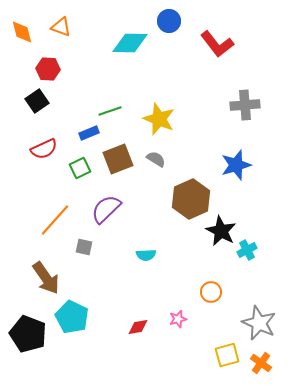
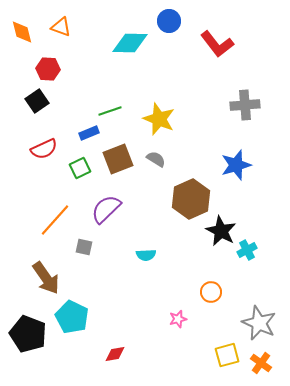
red diamond: moved 23 px left, 27 px down
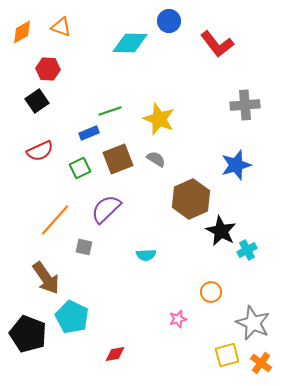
orange diamond: rotated 75 degrees clockwise
red semicircle: moved 4 px left, 2 px down
gray star: moved 6 px left
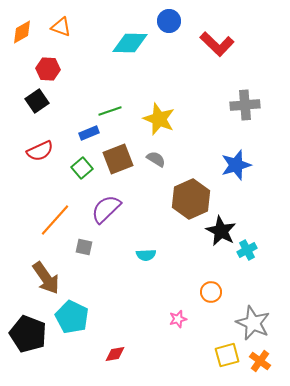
red L-shape: rotated 8 degrees counterclockwise
green square: moved 2 px right; rotated 15 degrees counterclockwise
orange cross: moved 1 px left, 2 px up
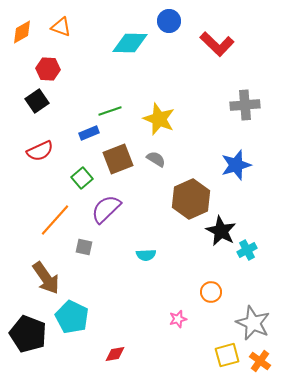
green square: moved 10 px down
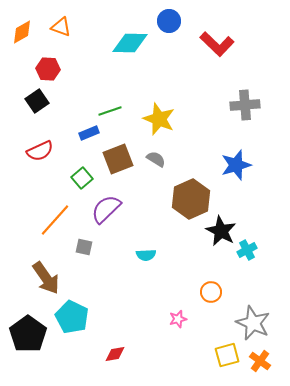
black pentagon: rotated 15 degrees clockwise
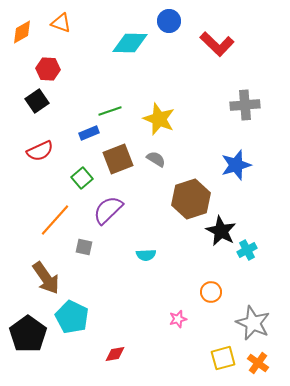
orange triangle: moved 4 px up
brown hexagon: rotated 6 degrees clockwise
purple semicircle: moved 2 px right, 1 px down
yellow square: moved 4 px left, 3 px down
orange cross: moved 2 px left, 2 px down
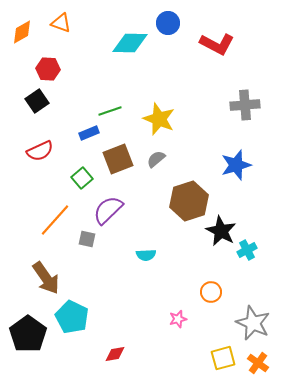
blue circle: moved 1 px left, 2 px down
red L-shape: rotated 16 degrees counterclockwise
gray semicircle: rotated 72 degrees counterclockwise
brown hexagon: moved 2 px left, 2 px down
gray square: moved 3 px right, 8 px up
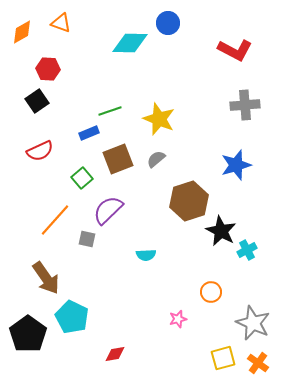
red L-shape: moved 18 px right, 6 px down
